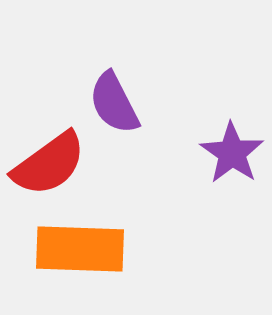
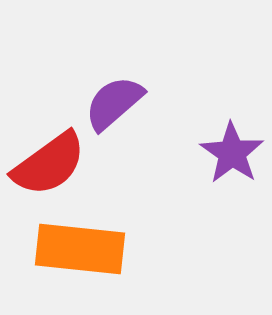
purple semicircle: rotated 76 degrees clockwise
orange rectangle: rotated 4 degrees clockwise
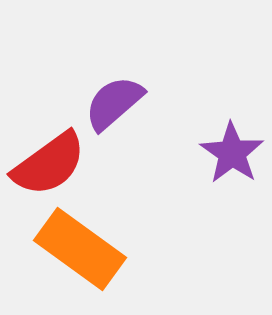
orange rectangle: rotated 30 degrees clockwise
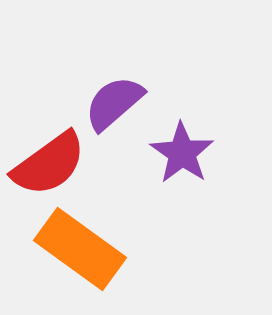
purple star: moved 50 px left
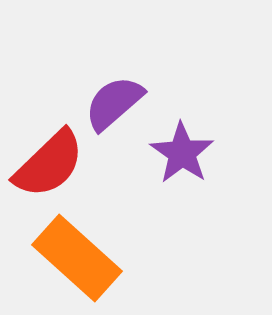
red semicircle: rotated 8 degrees counterclockwise
orange rectangle: moved 3 px left, 9 px down; rotated 6 degrees clockwise
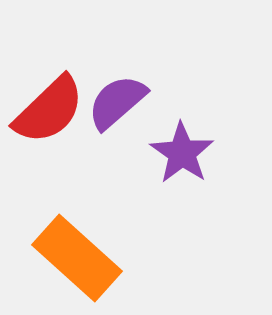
purple semicircle: moved 3 px right, 1 px up
red semicircle: moved 54 px up
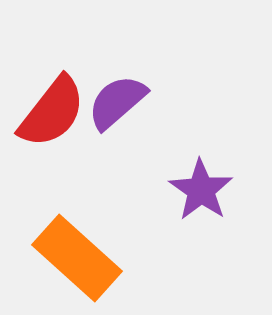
red semicircle: moved 3 px right, 2 px down; rotated 8 degrees counterclockwise
purple star: moved 19 px right, 37 px down
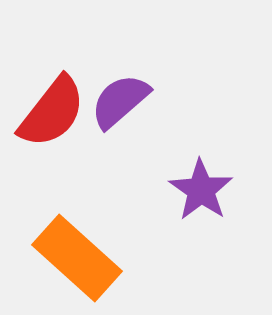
purple semicircle: moved 3 px right, 1 px up
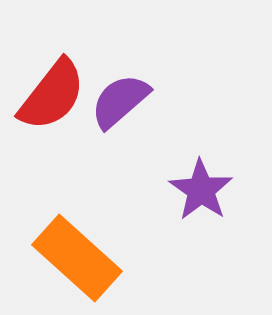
red semicircle: moved 17 px up
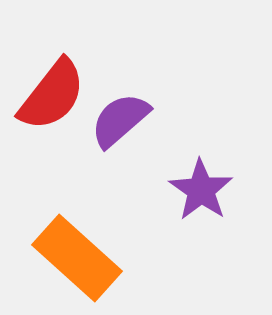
purple semicircle: moved 19 px down
